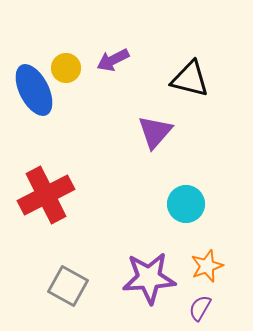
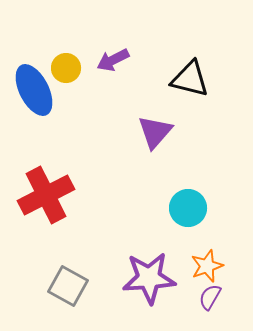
cyan circle: moved 2 px right, 4 px down
purple semicircle: moved 10 px right, 11 px up
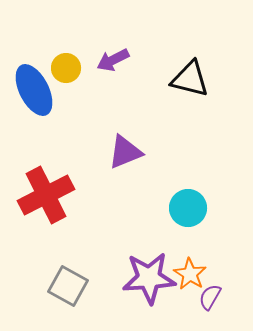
purple triangle: moved 30 px left, 20 px down; rotated 27 degrees clockwise
orange star: moved 17 px left, 8 px down; rotated 20 degrees counterclockwise
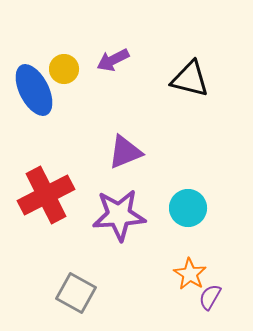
yellow circle: moved 2 px left, 1 px down
purple star: moved 30 px left, 63 px up
gray square: moved 8 px right, 7 px down
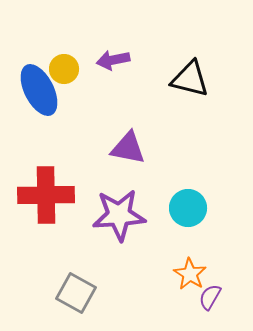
purple arrow: rotated 16 degrees clockwise
blue ellipse: moved 5 px right
purple triangle: moved 3 px right, 4 px up; rotated 33 degrees clockwise
red cross: rotated 26 degrees clockwise
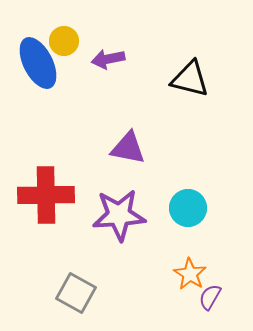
purple arrow: moved 5 px left, 1 px up
yellow circle: moved 28 px up
blue ellipse: moved 1 px left, 27 px up
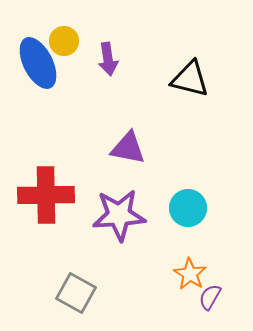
purple arrow: rotated 88 degrees counterclockwise
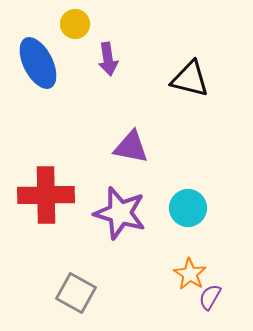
yellow circle: moved 11 px right, 17 px up
purple triangle: moved 3 px right, 1 px up
purple star: moved 1 px right, 2 px up; rotated 20 degrees clockwise
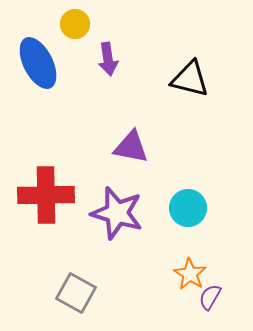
purple star: moved 3 px left
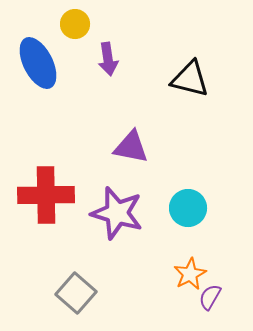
orange star: rotated 12 degrees clockwise
gray square: rotated 12 degrees clockwise
